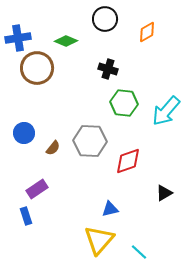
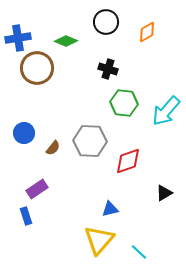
black circle: moved 1 px right, 3 px down
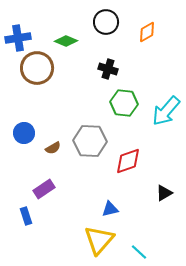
brown semicircle: rotated 21 degrees clockwise
purple rectangle: moved 7 px right
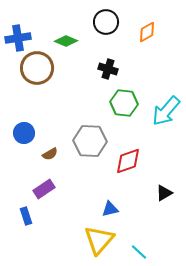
brown semicircle: moved 3 px left, 6 px down
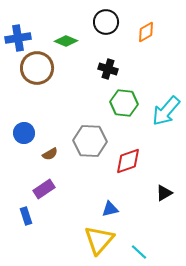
orange diamond: moved 1 px left
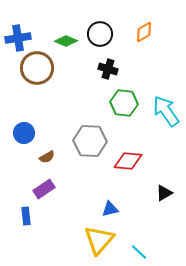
black circle: moved 6 px left, 12 px down
orange diamond: moved 2 px left
cyan arrow: rotated 104 degrees clockwise
brown semicircle: moved 3 px left, 3 px down
red diamond: rotated 24 degrees clockwise
blue rectangle: rotated 12 degrees clockwise
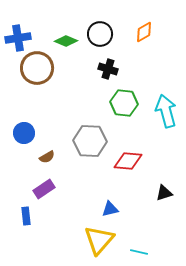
cyan arrow: rotated 20 degrees clockwise
black triangle: rotated 12 degrees clockwise
cyan line: rotated 30 degrees counterclockwise
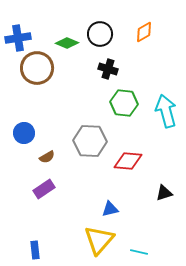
green diamond: moved 1 px right, 2 px down
blue rectangle: moved 9 px right, 34 px down
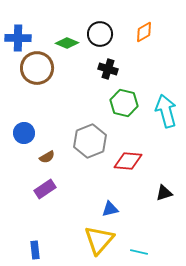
blue cross: rotated 10 degrees clockwise
green hexagon: rotated 8 degrees clockwise
gray hexagon: rotated 24 degrees counterclockwise
purple rectangle: moved 1 px right
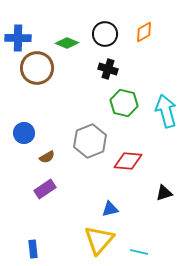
black circle: moved 5 px right
blue rectangle: moved 2 px left, 1 px up
